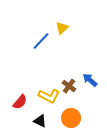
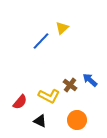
brown cross: moved 1 px right, 1 px up
orange circle: moved 6 px right, 2 px down
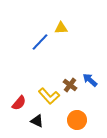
yellow triangle: moved 1 px left; rotated 40 degrees clockwise
blue line: moved 1 px left, 1 px down
yellow L-shape: rotated 20 degrees clockwise
red semicircle: moved 1 px left, 1 px down
black triangle: moved 3 px left
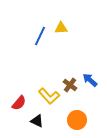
blue line: moved 6 px up; rotated 18 degrees counterclockwise
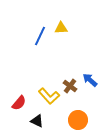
brown cross: moved 1 px down
orange circle: moved 1 px right
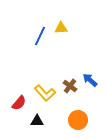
yellow L-shape: moved 4 px left, 3 px up
black triangle: rotated 24 degrees counterclockwise
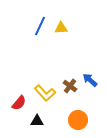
blue line: moved 10 px up
